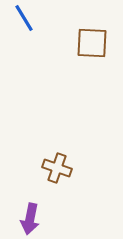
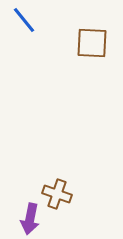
blue line: moved 2 px down; rotated 8 degrees counterclockwise
brown cross: moved 26 px down
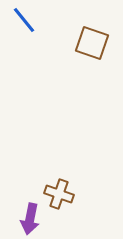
brown square: rotated 16 degrees clockwise
brown cross: moved 2 px right
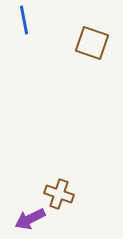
blue line: rotated 28 degrees clockwise
purple arrow: rotated 52 degrees clockwise
